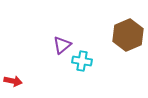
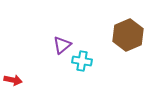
red arrow: moved 1 px up
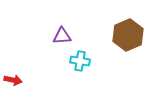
purple triangle: moved 9 px up; rotated 36 degrees clockwise
cyan cross: moved 2 px left
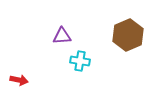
red arrow: moved 6 px right
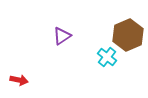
purple triangle: rotated 30 degrees counterclockwise
cyan cross: moved 27 px right, 4 px up; rotated 30 degrees clockwise
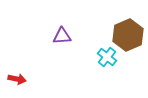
purple triangle: rotated 30 degrees clockwise
red arrow: moved 2 px left, 1 px up
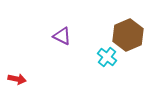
purple triangle: rotated 30 degrees clockwise
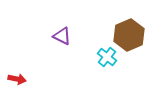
brown hexagon: moved 1 px right
